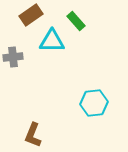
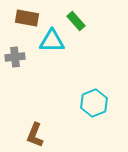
brown rectangle: moved 4 px left, 3 px down; rotated 45 degrees clockwise
gray cross: moved 2 px right
cyan hexagon: rotated 16 degrees counterclockwise
brown L-shape: moved 2 px right
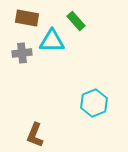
gray cross: moved 7 px right, 4 px up
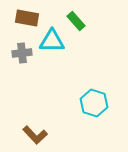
cyan hexagon: rotated 20 degrees counterclockwise
brown L-shape: rotated 65 degrees counterclockwise
